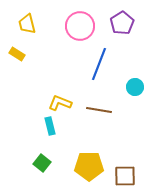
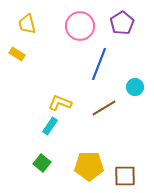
brown line: moved 5 px right, 2 px up; rotated 40 degrees counterclockwise
cyan rectangle: rotated 48 degrees clockwise
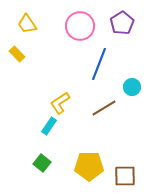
yellow trapezoid: rotated 20 degrees counterclockwise
yellow rectangle: rotated 14 degrees clockwise
cyan circle: moved 3 px left
yellow L-shape: rotated 55 degrees counterclockwise
cyan rectangle: moved 1 px left
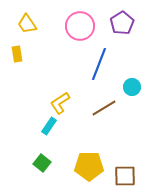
yellow rectangle: rotated 35 degrees clockwise
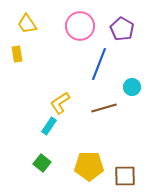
purple pentagon: moved 6 px down; rotated 10 degrees counterclockwise
brown line: rotated 15 degrees clockwise
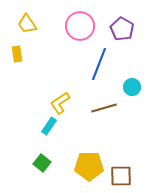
brown square: moved 4 px left
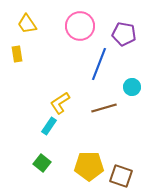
purple pentagon: moved 2 px right, 5 px down; rotated 20 degrees counterclockwise
brown square: rotated 20 degrees clockwise
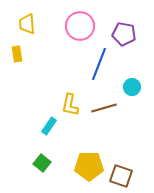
yellow trapezoid: rotated 30 degrees clockwise
yellow L-shape: moved 10 px right, 2 px down; rotated 45 degrees counterclockwise
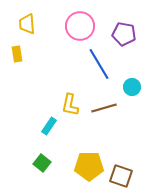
blue line: rotated 52 degrees counterclockwise
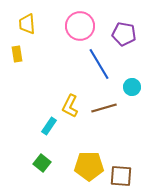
yellow L-shape: moved 1 px down; rotated 15 degrees clockwise
brown square: rotated 15 degrees counterclockwise
